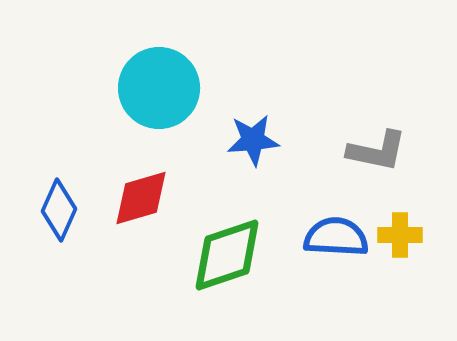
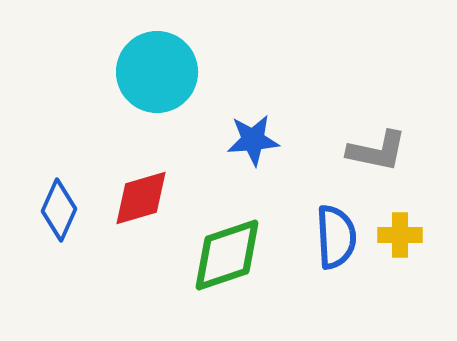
cyan circle: moved 2 px left, 16 px up
blue semicircle: rotated 84 degrees clockwise
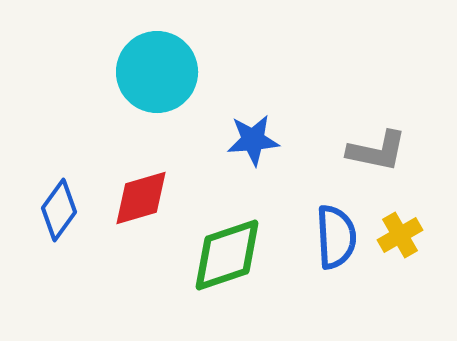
blue diamond: rotated 12 degrees clockwise
yellow cross: rotated 30 degrees counterclockwise
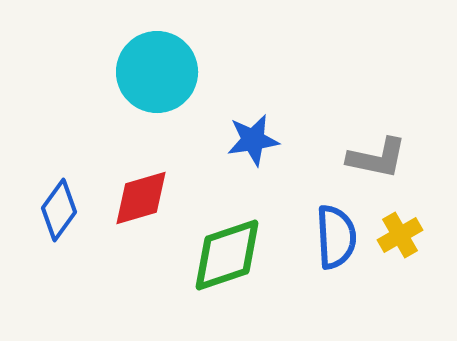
blue star: rotated 4 degrees counterclockwise
gray L-shape: moved 7 px down
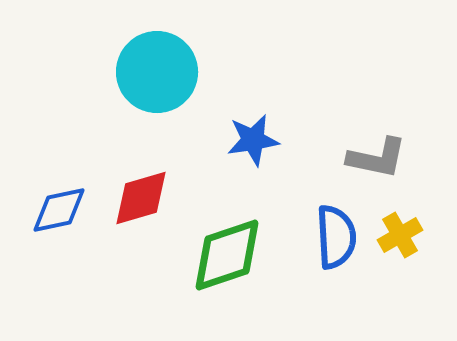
blue diamond: rotated 42 degrees clockwise
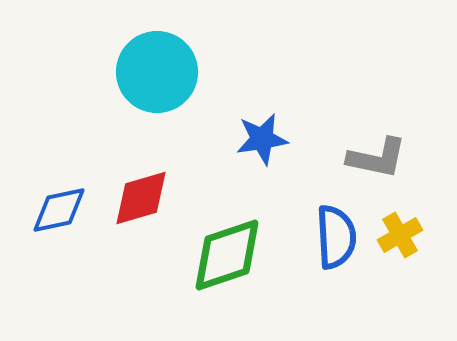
blue star: moved 9 px right, 1 px up
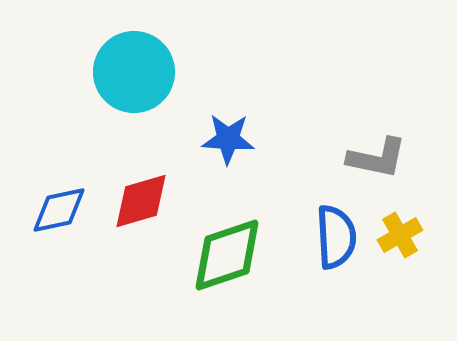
cyan circle: moved 23 px left
blue star: moved 34 px left; rotated 12 degrees clockwise
red diamond: moved 3 px down
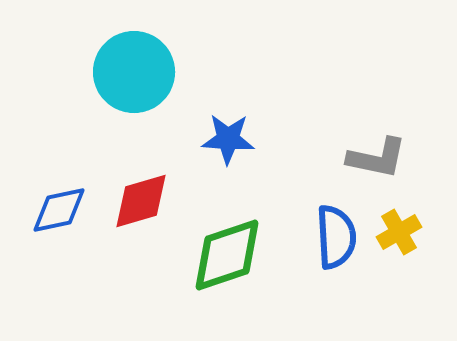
yellow cross: moved 1 px left, 3 px up
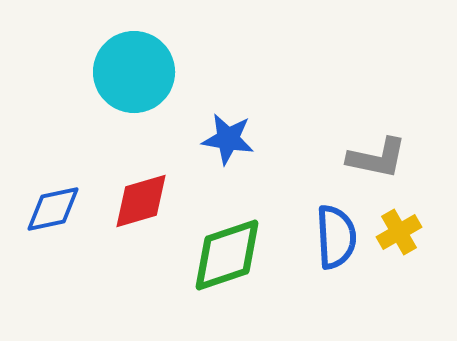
blue star: rotated 6 degrees clockwise
blue diamond: moved 6 px left, 1 px up
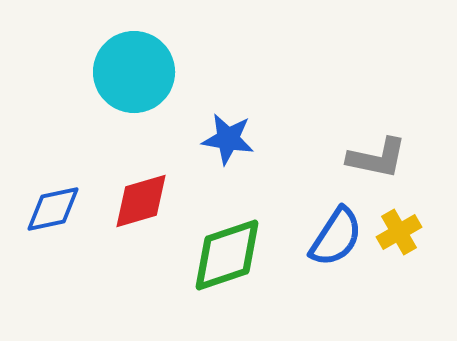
blue semicircle: rotated 36 degrees clockwise
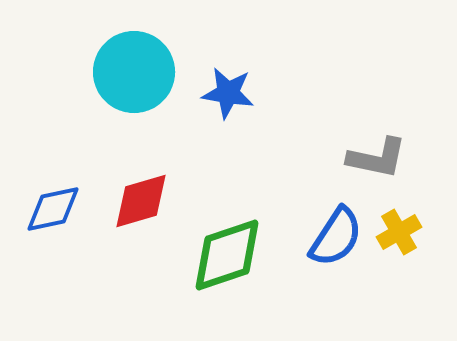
blue star: moved 46 px up
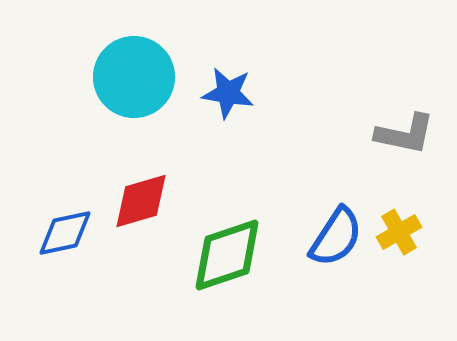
cyan circle: moved 5 px down
gray L-shape: moved 28 px right, 24 px up
blue diamond: moved 12 px right, 24 px down
